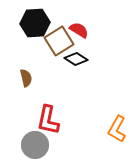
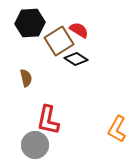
black hexagon: moved 5 px left
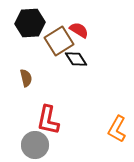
black diamond: rotated 25 degrees clockwise
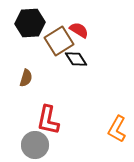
brown semicircle: rotated 30 degrees clockwise
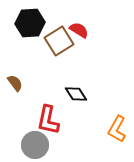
black diamond: moved 35 px down
brown semicircle: moved 11 px left, 5 px down; rotated 54 degrees counterclockwise
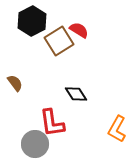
black hexagon: moved 2 px right, 2 px up; rotated 24 degrees counterclockwise
red L-shape: moved 4 px right, 3 px down; rotated 20 degrees counterclockwise
gray circle: moved 1 px up
